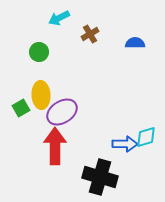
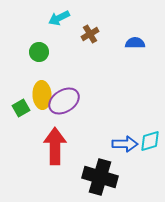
yellow ellipse: moved 1 px right
purple ellipse: moved 2 px right, 11 px up
cyan diamond: moved 4 px right, 4 px down
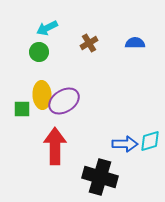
cyan arrow: moved 12 px left, 10 px down
brown cross: moved 1 px left, 9 px down
green square: moved 1 px right, 1 px down; rotated 30 degrees clockwise
